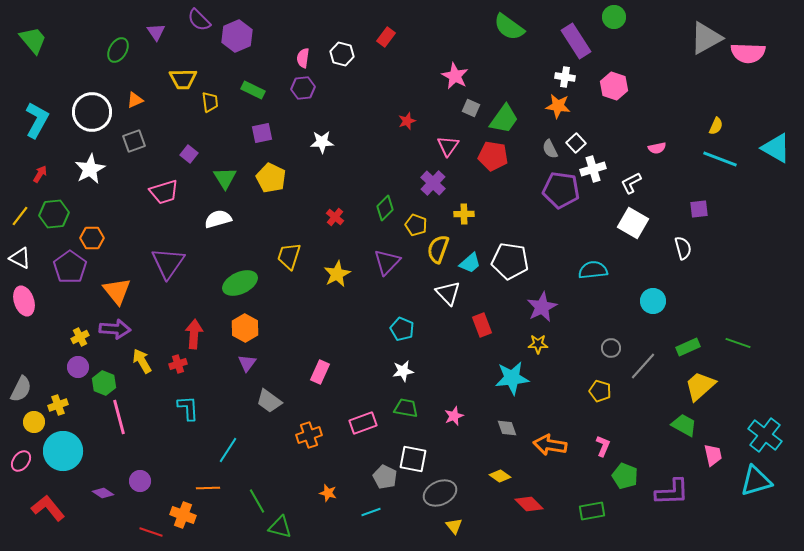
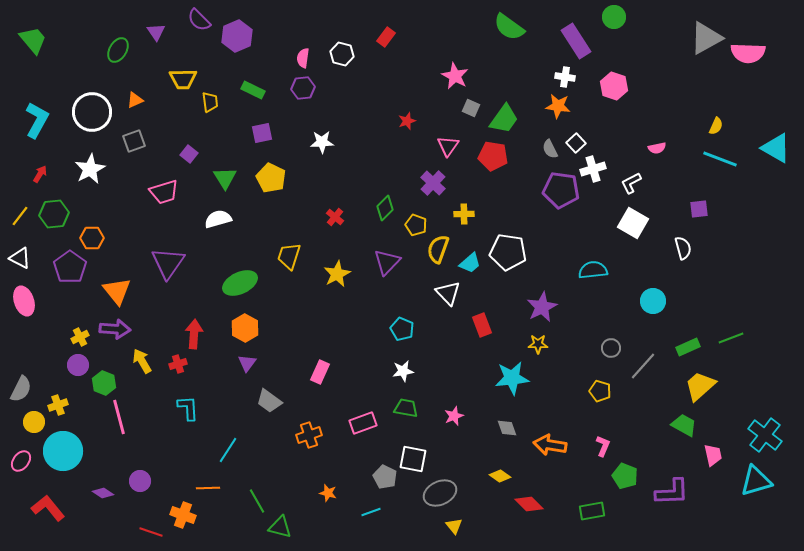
white pentagon at (510, 261): moved 2 px left, 9 px up
green line at (738, 343): moved 7 px left, 5 px up; rotated 40 degrees counterclockwise
purple circle at (78, 367): moved 2 px up
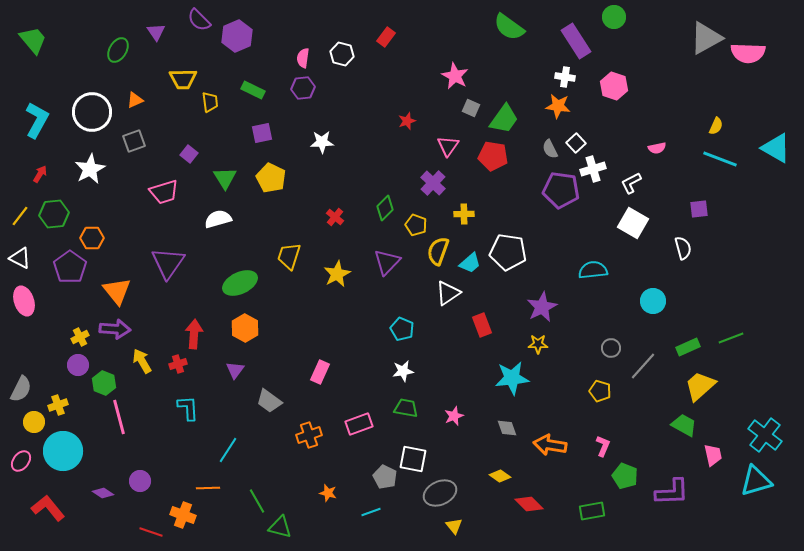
yellow semicircle at (438, 249): moved 2 px down
white triangle at (448, 293): rotated 40 degrees clockwise
purple triangle at (247, 363): moved 12 px left, 7 px down
pink rectangle at (363, 423): moved 4 px left, 1 px down
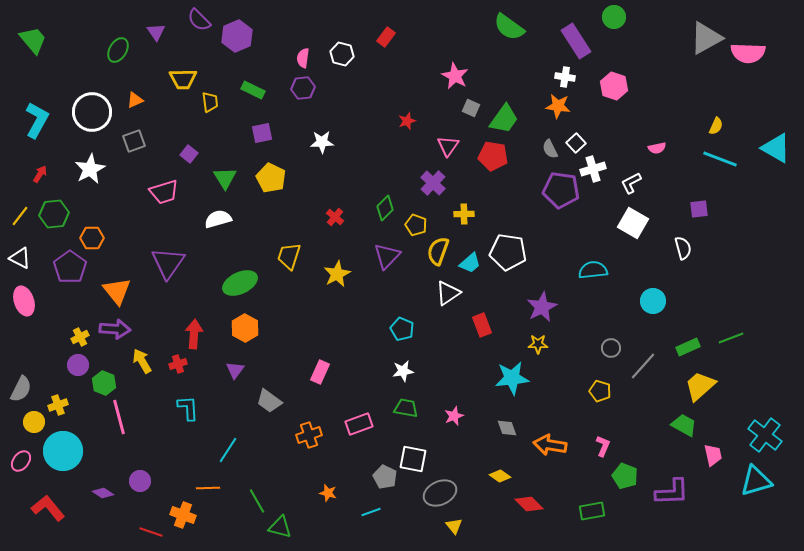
purple triangle at (387, 262): moved 6 px up
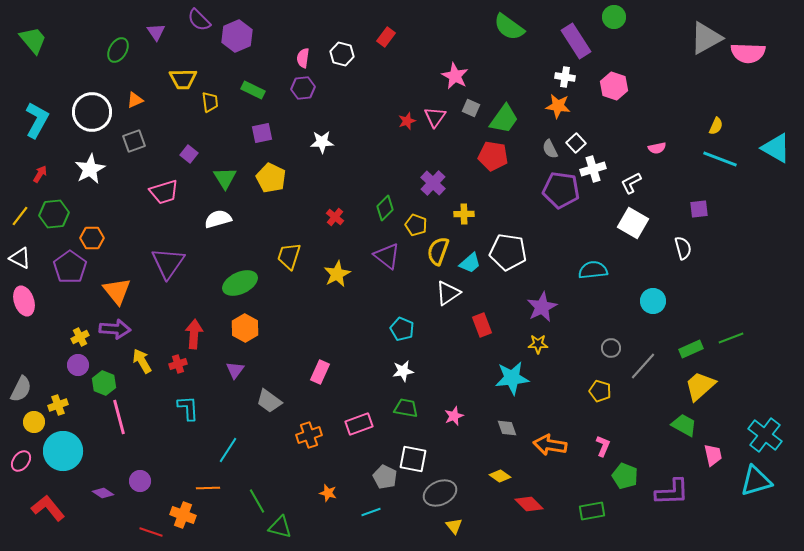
pink triangle at (448, 146): moved 13 px left, 29 px up
purple triangle at (387, 256): rotated 36 degrees counterclockwise
green rectangle at (688, 347): moved 3 px right, 2 px down
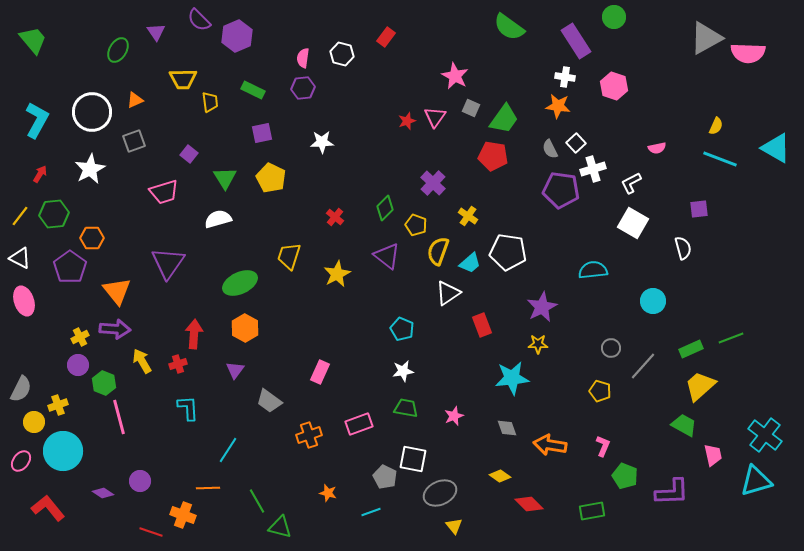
yellow cross at (464, 214): moved 4 px right, 2 px down; rotated 36 degrees clockwise
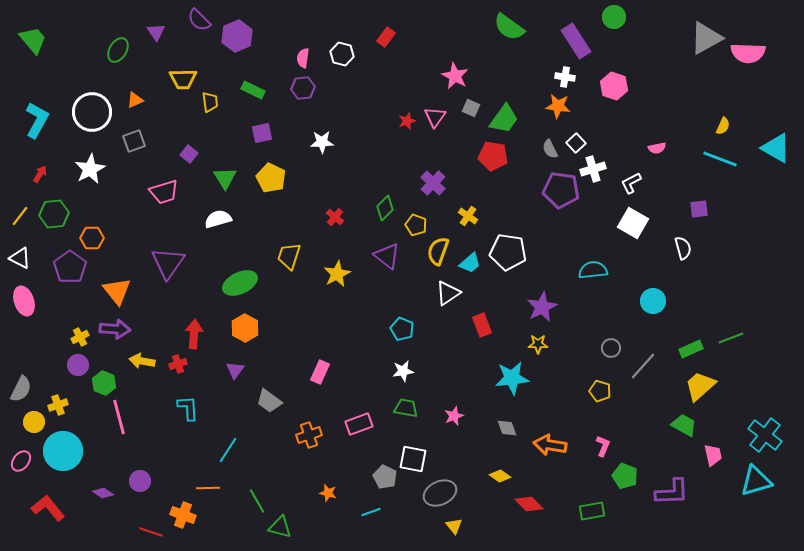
yellow semicircle at (716, 126): moved 7 px right
yellow arrow at (142, 361): rotated 50 degrees counterclockwise
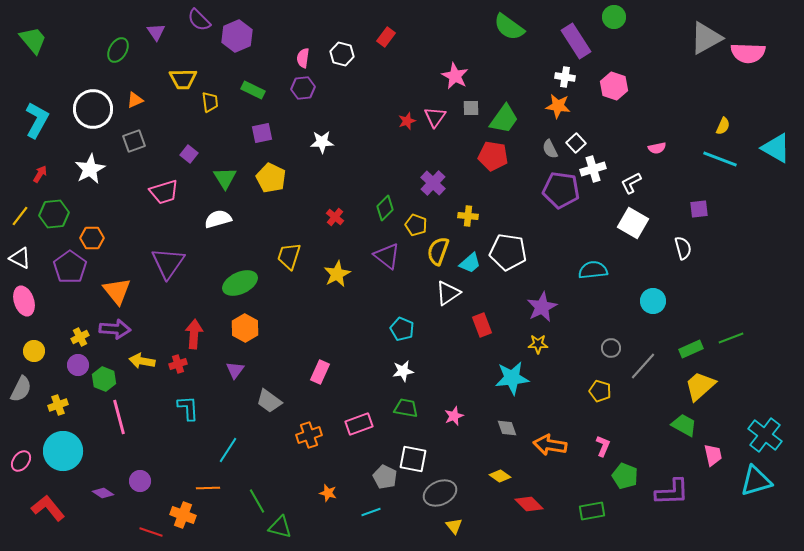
gray square at (471, 108): rotated 24 degrees counterclockwise
white circle at (92, 112): moved 1 px right, 3 px up
yellow cross at (468, 216): rotated 30 degrees counterclockwise
green hexagon at (104, 383): moved 4 px up
yellow circle at (34, 422): moved 71 px up
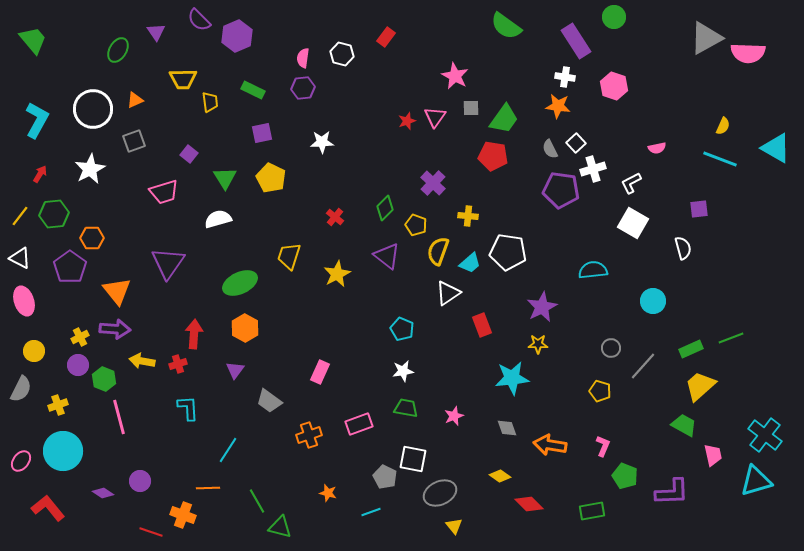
green semicircle at (509, 27): moved 3 px left, 1 px up
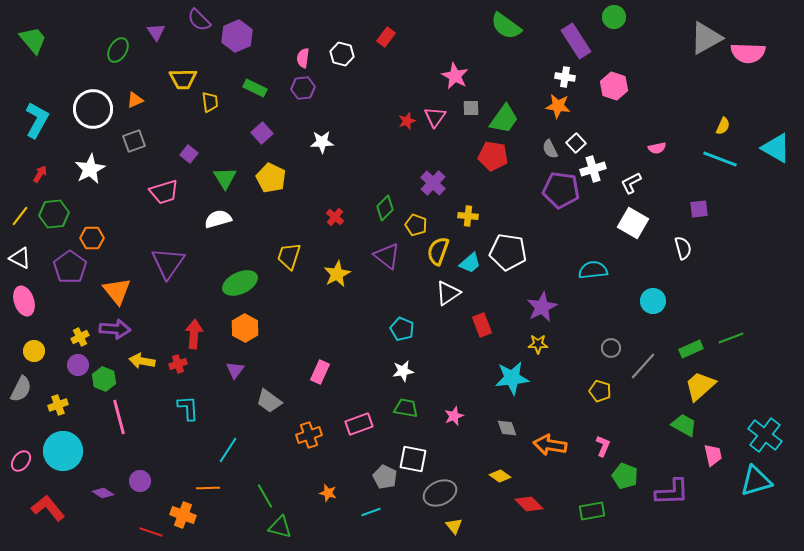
green rectangle at (253, 90): moved 2 px right, 2 px up
purple square at (262, 133): rotated 30 degrees counterclockwise
green line at (257, 501): moved 8 px right, 5 px up
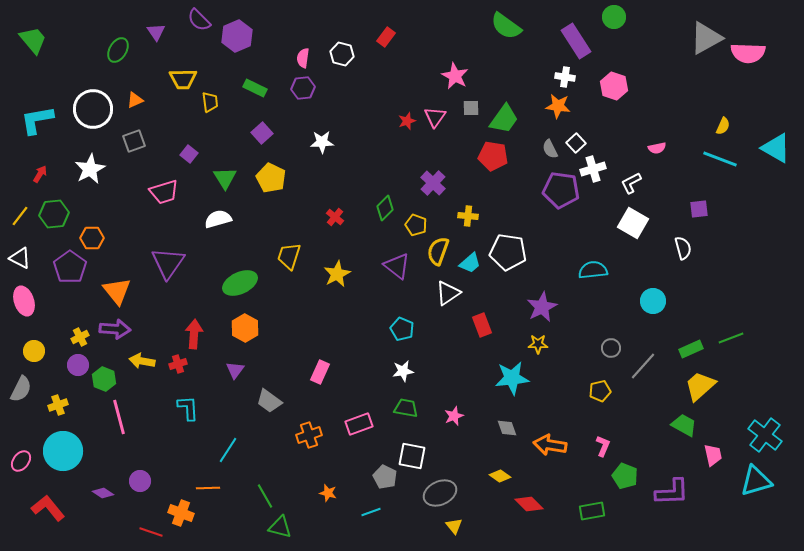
cyan L-shape at (37, 120): rotated 129 degrees counterclockwise
purple triangle at (387, 256): moved 10 px right, 10 px down
yellow pentagon at (600, 391): rotated 30 degrees counterclockwise
white square at (413, 459): moved 1 px left, 3 px up
orange cross at (183, 515): moved 2 px left, 2 px up
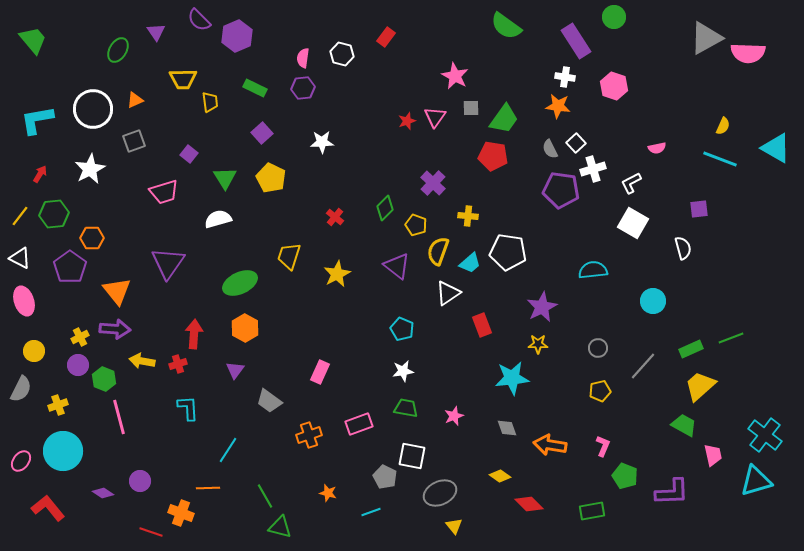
gray circle at (611, 348): moved 13 px left
